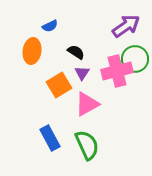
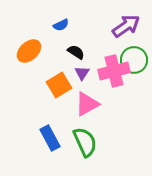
blue semicircle: moved 11 px right, 1 px up
orange ellipse: moved 3 px left; rotated 40 degrees clockwise
green circle: moved 1 px left, 1 px down
pink cross: moved 3 px left
green semicircle: moved 2 px left, 3 px up
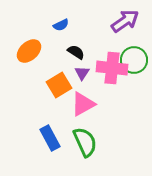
purple arrow: moved 1 px left, 5 px up
pink cross: moved 2 px left, 3 px up; rotated 20 degrees clockwise
pink triangle: moved 4 px left
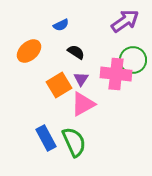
green circle: moved 1 px left
pink cross: moved 4 px right, 6 px down
purple triangle: moved 1 px left, 6 px down
blue rectangle: moved 4 px left
green semicircle: moved 11 px left
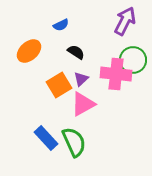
purple arrow: rotated 28 degrees counterclockwise
purple triangle: rotated 14 degrees clockwise
blue rectangle: rotated 15 degrees counterclockwise
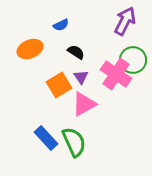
orange ellipse: moved 1 px right, 2 px up; rotated 20 degrees clockwise
pink cross: rotated 28 degrees clockwise
purple triangle: moved 2 px up; rotated 21 degrees counterclockwise
pink triangle: moved 1 px right
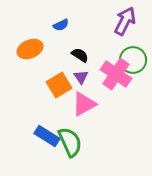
black semicircle: moved 4 px right, 3 px down
blue rectangle: moved 1 px right, 2 px up; rotated 15 degrees counterclockwise
green semicircle: moved 4 px left
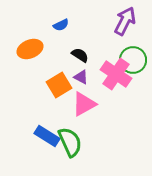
purple triangle: rotated 28 degrees counterclockwise
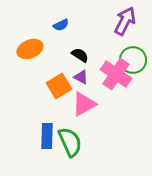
orange square: moved 1 px down
blue rectangle: rotated 60 degrees clockwise
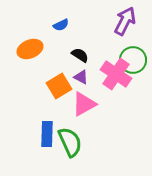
blue rectangle: moved 2 px up
